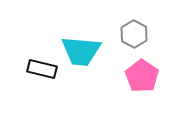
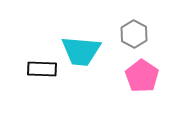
black rectangle: rotated 12 degrees counterclockwise
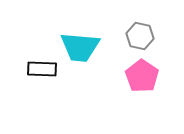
gray hexagon: moved 6 px right, 2 px down; rotated 16 degrees counterclockwise
cyan trapezoid: moved 1 px left, 4 px up
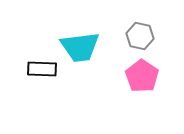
cyan trapezoid: rotated 12 degrees counterclockwise
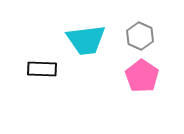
gray hexagon: rotated 12 degrees clockwise
cyan trapezoid: moved 6 px right, 7 px up
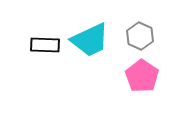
cyan trapezoid: moved 4 px right; rotated 18 degrees counterclockwise
black rectangle: moved 3 px right, 24 px up
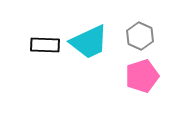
cyan trapezoid: moved 1 px left, 2 px down
pink pentagon: rotated 20 degrees clockwise
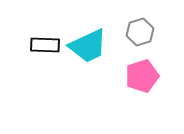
gray hexagon: moved 4 px up; rotated 20 degrees clockwise
cyan trapezoid: moved 1 px left, 4 px down
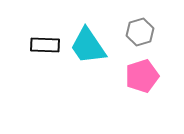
cyan trapezoid: rotated 81 degrees clockwise
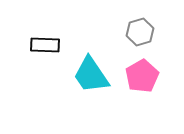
cyan trapezoid: moved 3 px right, 29 px down
pink pentagon: rotated 12 degrees counterclockwise
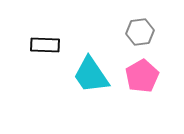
gray hexagon: rotated 8 degrees clockwise
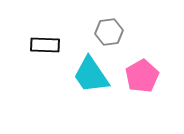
gray hexagon: moved 31 px left
